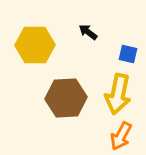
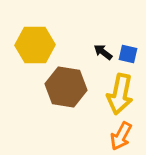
black arrow: moved 15 px right, 20 px down
yellow arrow: moved 2 px right
brown hexagon: moved 11 px up; rotated 12 degrees clockwise
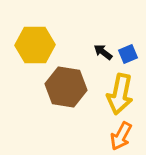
blue square: rotated 36 degrees counterclockwise
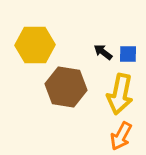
blue square: rotated 24 degrees clockwise
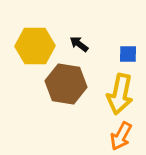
yellow hexagon: moved 1 px down
black arrow: moved 24 px left, 8 px up
brown hexagon: moved 3 px up
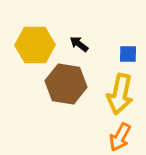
yellow hexagon: moved 1 px up
orange arrow: moved 1 px left, 1 px down
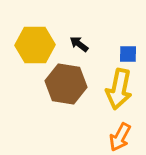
yellow arrow: moved 1 px left, 5 px up
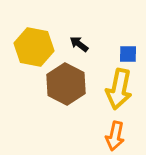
yellow hexagon: moved 1 px left, 2 px down; rotated 12 degrees clockwise
brown hexagon: rotated 18 degrees clockwise
orange arrow: moved 5 px left, 1 px up; rotated 16 degrees counterclockwise
